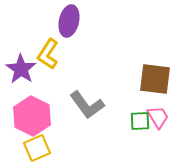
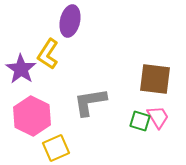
purple ellipse: moved 1 px right
gray L-shape: moved 3 px right, 3 px up; rotated 117 degrees clockwise
green square: rotated 20 degrees clockwise
yellow square: moved 19 px right
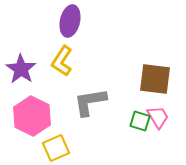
yellow L-shape: moved 14 px right, 7 px down
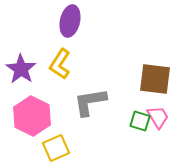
yellow L-shape: moved 2 px left, 3 px down
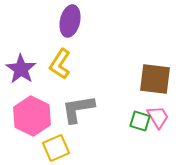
gray L-shape: moved 12 px left, 7 px down
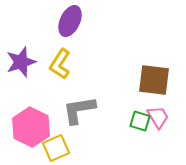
purple ellipse: rotated 12 degrees clockwise
purple star: moved 7 px up; rotated 20 degrees clockwise
brown square: moved 1 px left, 1 px down
gray L-shape: moved 1 px right, 1 px down
pink hexagon: moved 1 px left, 11 px down
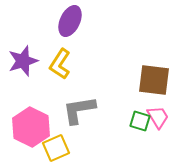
purple star: moved 2 px right, 1 px up
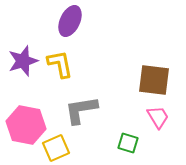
yellow L-shape: rotated 136 degrees clockwise
gray L-shape: moved 2 px right
green square: moved 12 px left, 22 px down
pink hexagon: moved 5 px left, 2 px up; rotated 15 degrees counterclockwise
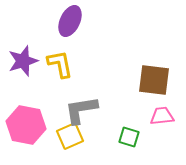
pink trapezoid: moved 4 px right, 1 px up; rotated 65 degrees counterclockwise
green square: moved 1 px right, 6 px up
yellow square: moved 14 px right, 12 px up
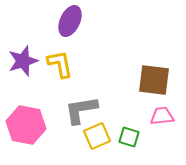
yellow square: moved 27 px right
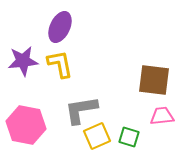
purple ellipse: moved 10 px left, 6 px down
purple star: rotated 12 degrees clockwise
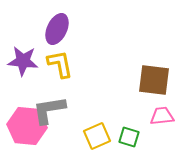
purple ellipse: moved 3 px left, 2 px down
purple star: rotated 12 degrees clockwise
gray L-shape: moved 32 px left
pink hexagon: moved 1 px right, 1 px down; rotated 6 degrees counterclockwise
